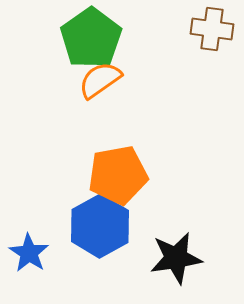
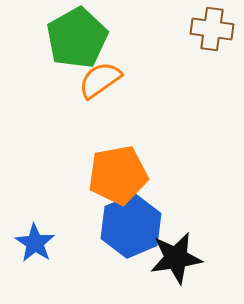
green pentagon: moved 14 px left; rotated 6 degrees clockwise
blue hexagon: moved 31 px right; rotated 6 degrees clockwise
blue star: moved 6 px right, 10 px up
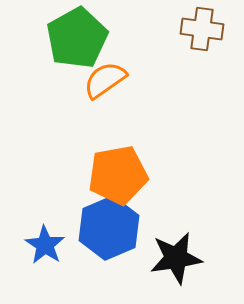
brown cross: moved 10 px left
orange semicircle: moved 5 px right
blue hexagon: moved 22 px left, 2 px down
blue star: moved 10 px right, 2 px down
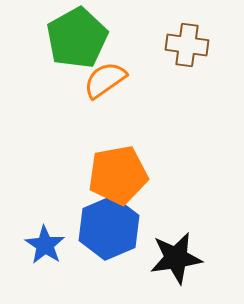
brown cross: moved 15 px left, 16 px down
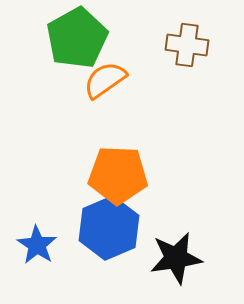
orange pentagon: rotated 12 degrees clockwise
blue star: moved 8 px left
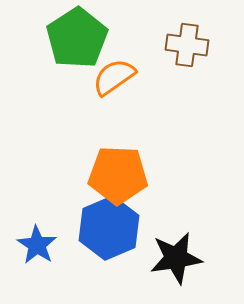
green pentagon: rotated 4 degrees counterclockwise
orange semicircle: moved 9 px right, 3 px up
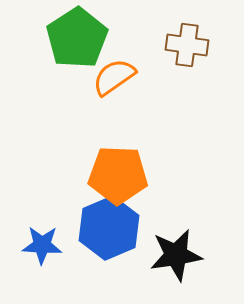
blue star: moved 5 px right; rotated 30 degrees counterclockwise
black star: moved 3 px up
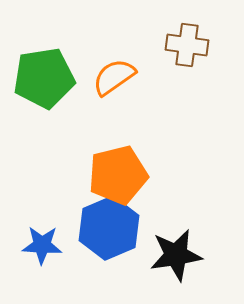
green pentagon: moved 33 px left, 40 px down; rotated 24 degrees clockwise
orange pentagon: rotated 16 degrees counterclockwise
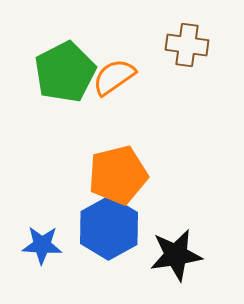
green pentagon: moved 21 px right, 6 px up; rotated 18 degrees counterclockwise
blue hexagon: rotated 6 degrees counterclockwise
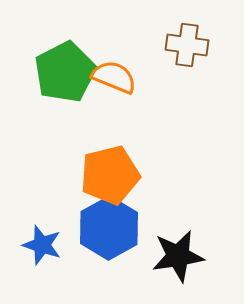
orange semicircle: rotated 57 degrees clockwise
orange pentagon: moved 8 px left
blue star: rotated 15 degrees clockwise
black star: moved 2 px right, 1 px down
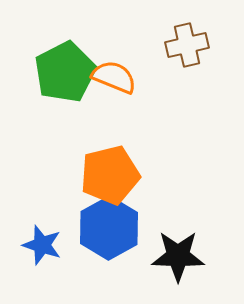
brown cross: rotated 21 degrees counterclockwise
black star: rotated 10 degrees clockwise
